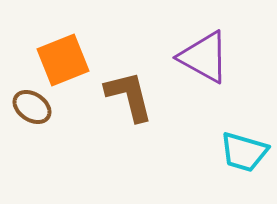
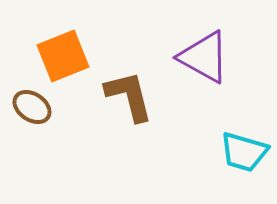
orange square: moved 4 px up
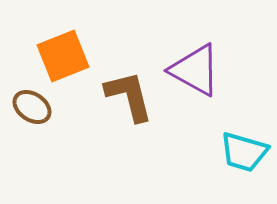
purple triangle: moved 9 px left, 13 px down
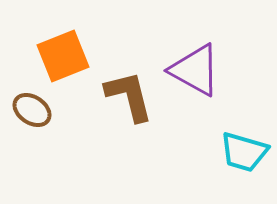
brown ellipse: moved 3 px down
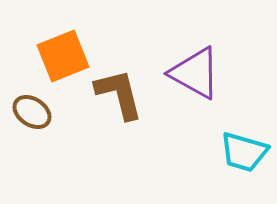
purple triangle: moved 3 px down
brown L-shape: moved 10 px left, 2 px up
brown ellipse: moved 2 px down
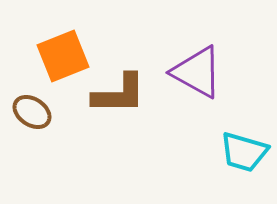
purple triangle: moved 2 px right, 1 px up
brown L-shape: rotated 104 degrees clockwise
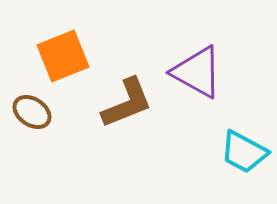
brown L-shape: moved 8 px right, 9 px down; rotated 22 degrees counterclockwise
cyan trapezoid: rotated 12 degrees clockwise
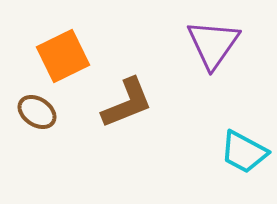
orange square: rotated 4 degrees counterclockwise
purple triangle: moved 16 px right, 28 px up; rotated 36 degrees clockwise
brown ellipse: moved 5 px right
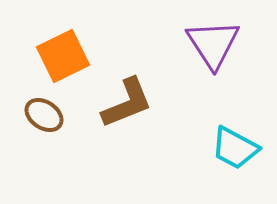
purple triangle: rotated 8 degrees counterclockwise
brown ellipse: moved 7 px right, 3 px down
cyan trapezoid: moved 9 px left, 4 px up
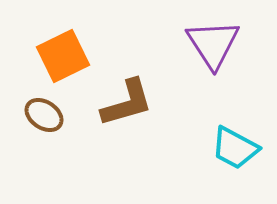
brown L-shape: rotated 6 degrees clockwise
